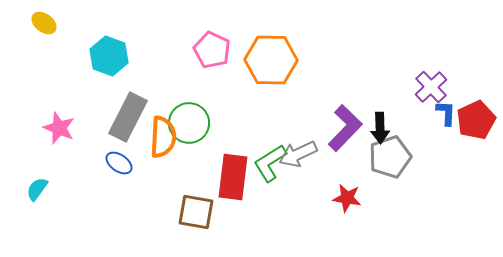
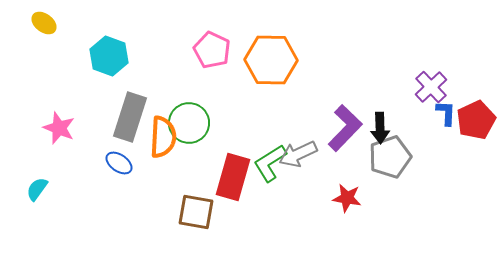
gray rectangle: moved 2 px right; rotated 9 degrees counterclockwise
red rectangle: rotated 9 degrees clockwise
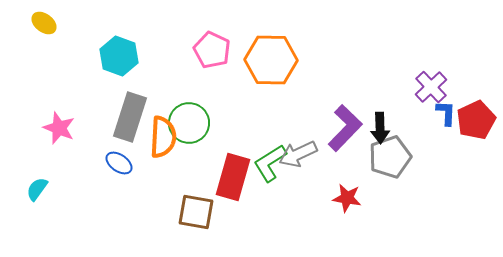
cyan hexagon: moved 10 px right
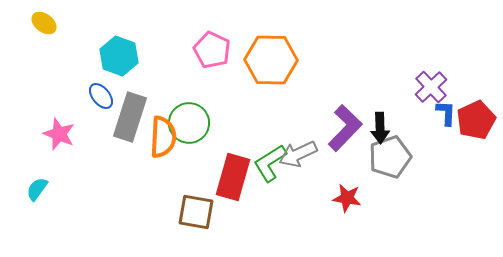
pink star: moved 6 px down
blue ellipse: moved 18 px left, 67 px up; rotated 16 degrees clockwise
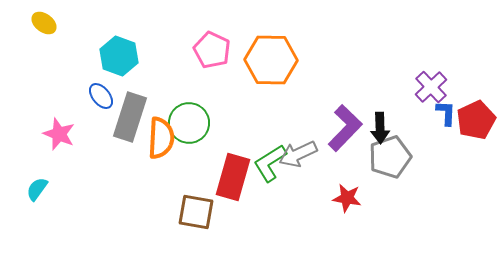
orange semicircle: moved 2 px left, 1 px down
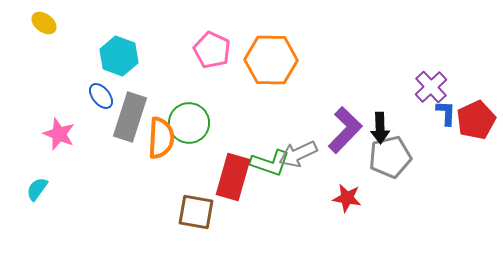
purple L-shape: moved 2 px down
gray pentagon: rotated 6 degrees clockwise
green L-shape: rotated 129 degrees counterclockwise
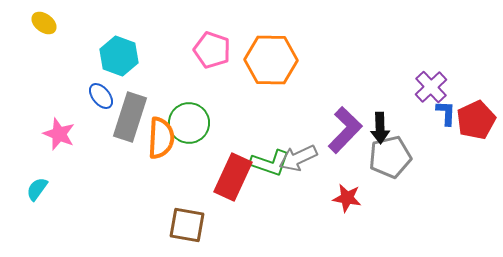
pink pentagon: rotated 6 degrees counterclockwise
gray arrow: moved 4 px down
red rectangle: rotated 9 degrees clockwise
brown square: moved 9 px left, 13 px down
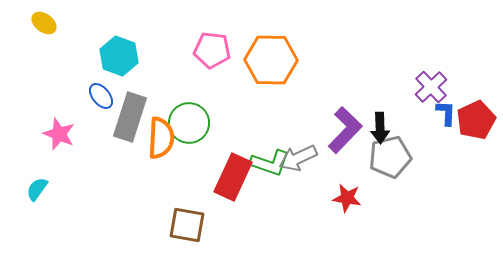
pink pentagon: rotated 12 degrees counterclockwise
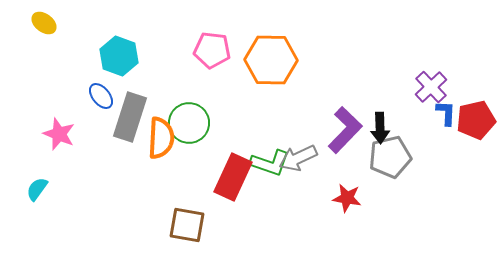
red pentagon: rotated 12 degrees clockwise
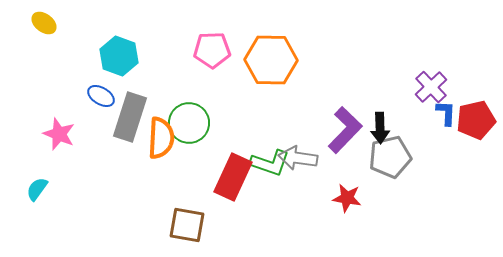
pink pentagon: rotated 9 degrees counterclockwise
blue ellipse: rotated 20 degrees counterclockwise
gray arrow: rotated 33 degrees clockwise
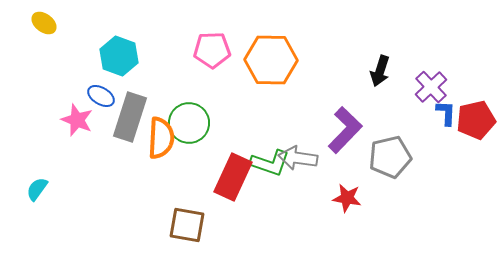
black arrow: moved 57 px up; rotated 20 degrees clockwise
pink star: moved 18 px right, 14 px up
